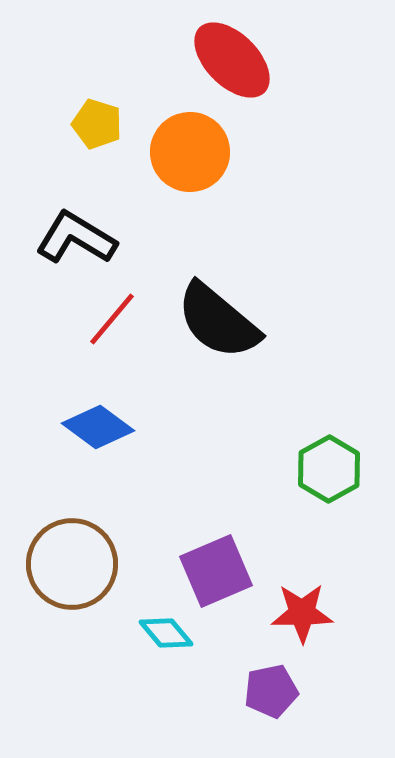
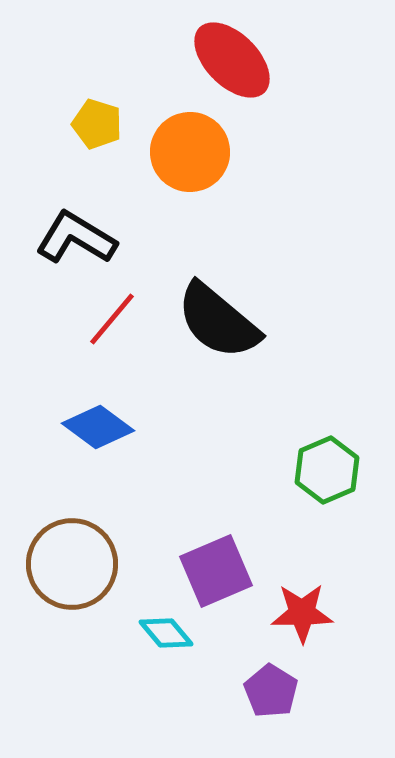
green hexagon: moved 2 px left, 1 px down; rotated 6 degrees clockwise
purple pentagon: rotated 28 degrees counterclockwise
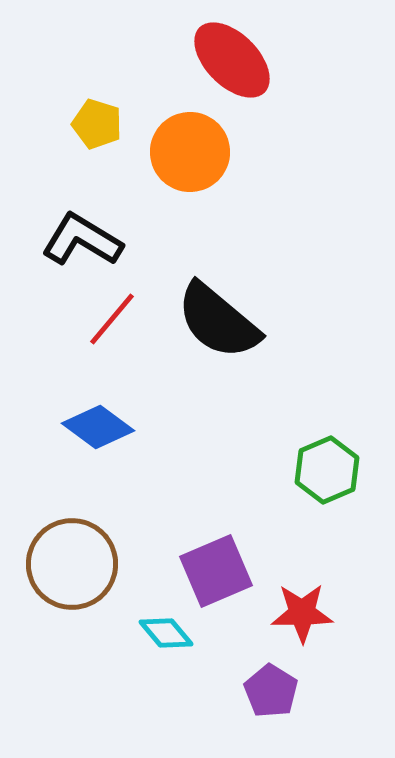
black L-shape: moved 6 px right, 2 px down
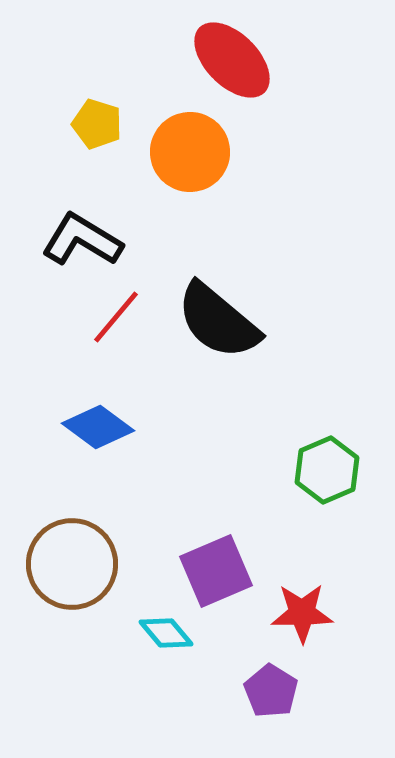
red line: moved 4 px right, 2 px up
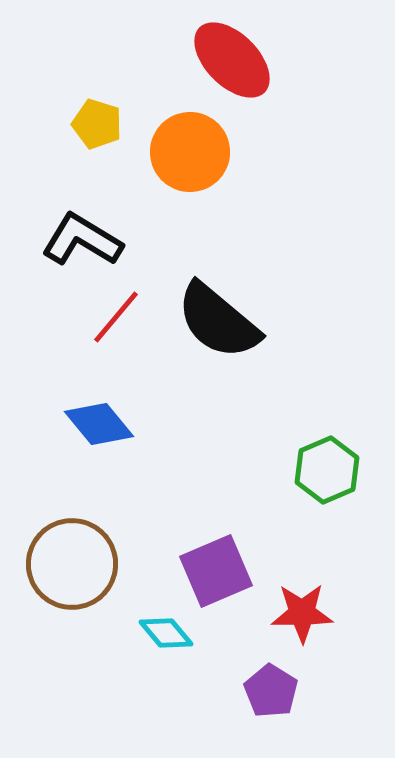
blue diamond: moved 1 px right, 3 px up; rotated 14 degrees clockwise
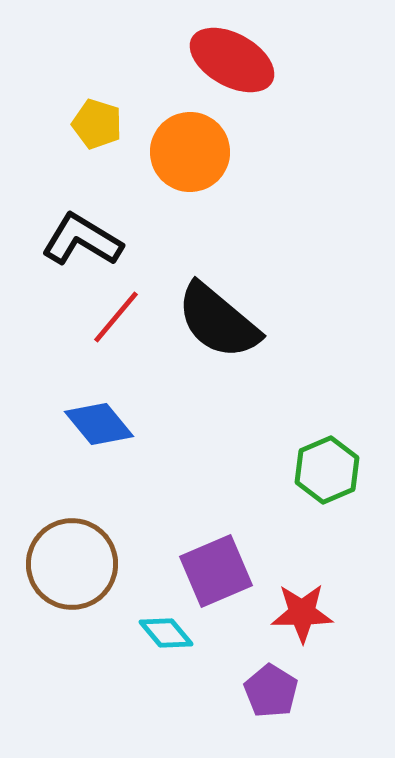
red ellipse: rotated 16 degrees counterclockwise
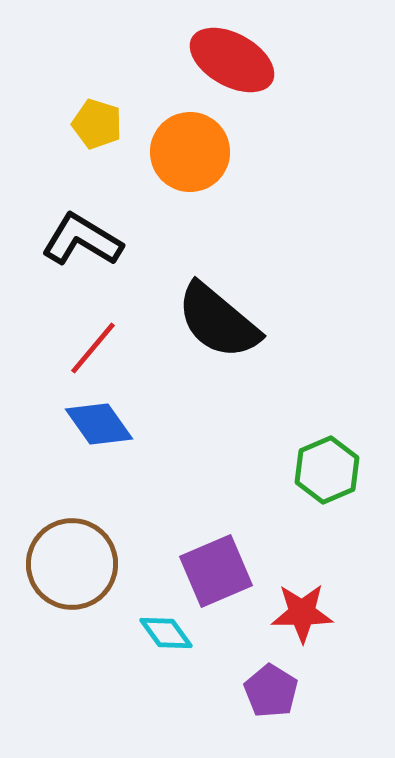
red line: moved 23 px left, 31 px down
blue diamond: rotated 4 degrees clockwise
cyan diamond: rotated 4 degrees clockwise
